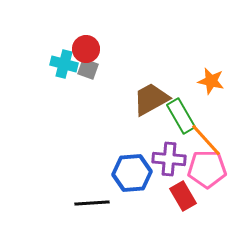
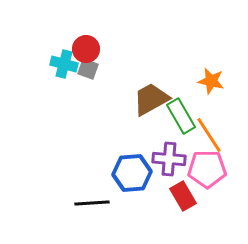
orange line: moved 3 px right, 5 px up; rotated 9 degrees clockwise
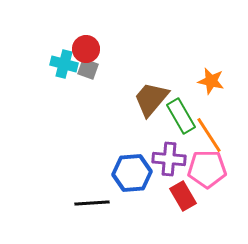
brown trapezoid: rotated 21 degrees counterclockwise
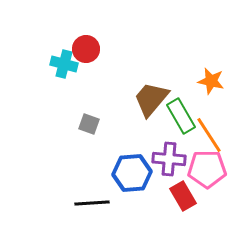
gray square: moved 1 px right, 55 px down
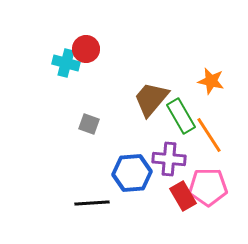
cyan cross: moved 2 px right, 1 px up
pink pentagon: moved 1 px right, 18 px down
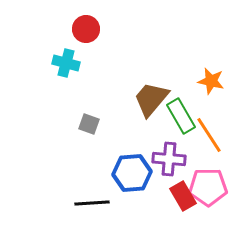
red circle: moved 20 px up
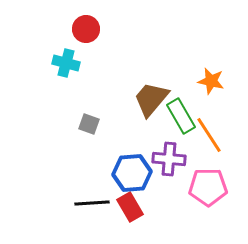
red rectangle: moved 53 px left, 11 px down
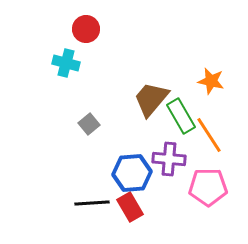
gray square: rotated 30 degrees clockwise
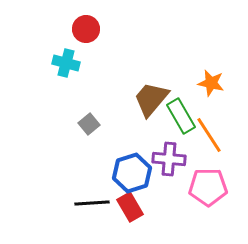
orange star: moved 2 px down
blue hexagon: rotated 12 degrees counterclockwise
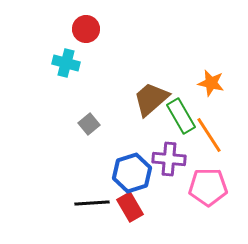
brown trapezoid: rotated 9 degrees clockwise
